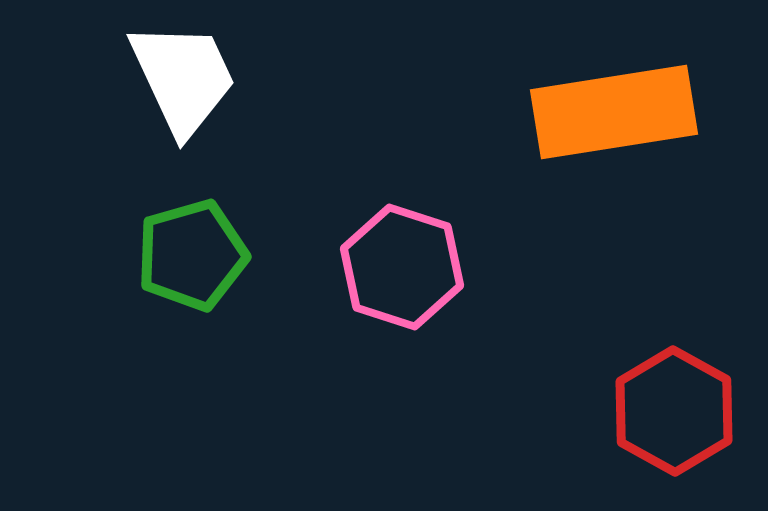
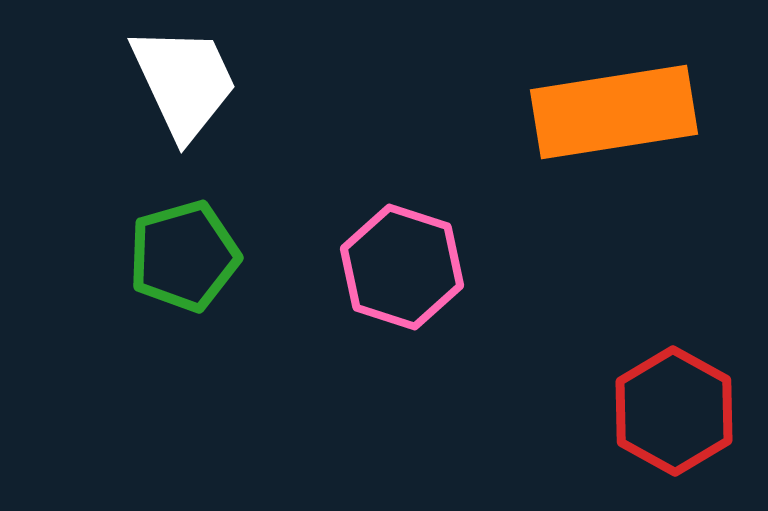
white trapezoid: moved 1 px right, 4 px down
green pentagon: moved 8 px left, 1 px down
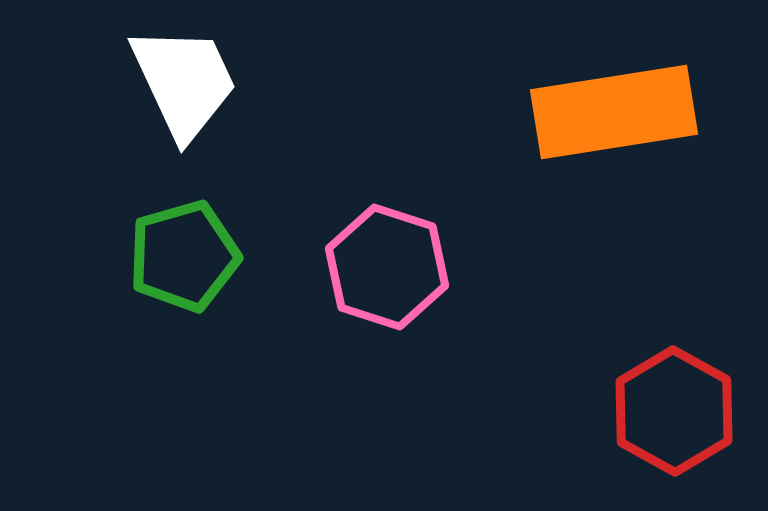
pink hexagon: moved 15 px left
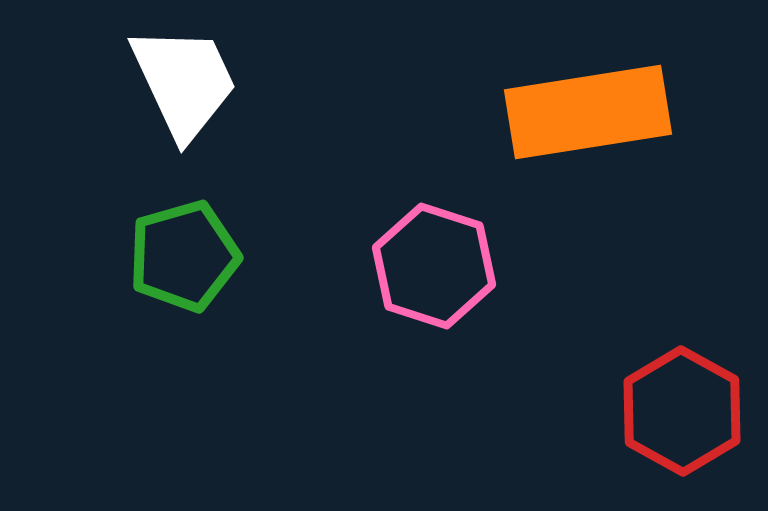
orange rectangle: moved 26 px left
pink hexagon: moved 47 px right, 1 px up
red hexagon: moved 8 px right
